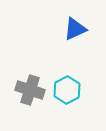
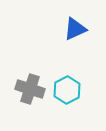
gray cross: moved 1 px up
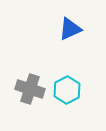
blue triangle: moved 5 px left
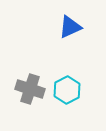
blue triangle: moved 2 px up
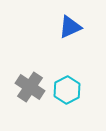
gray cross: moved 2 px up; rotated 16 degrees clockwise
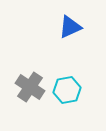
cyan hexagon: rotated 16 degrees clockwise
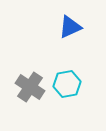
cyan hexagon: moved 6 px up
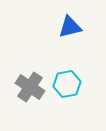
blue triangle: rotated 10 degrees clockwise
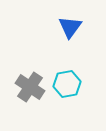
blue triangle: rotated 40 degrees counterclockwise
